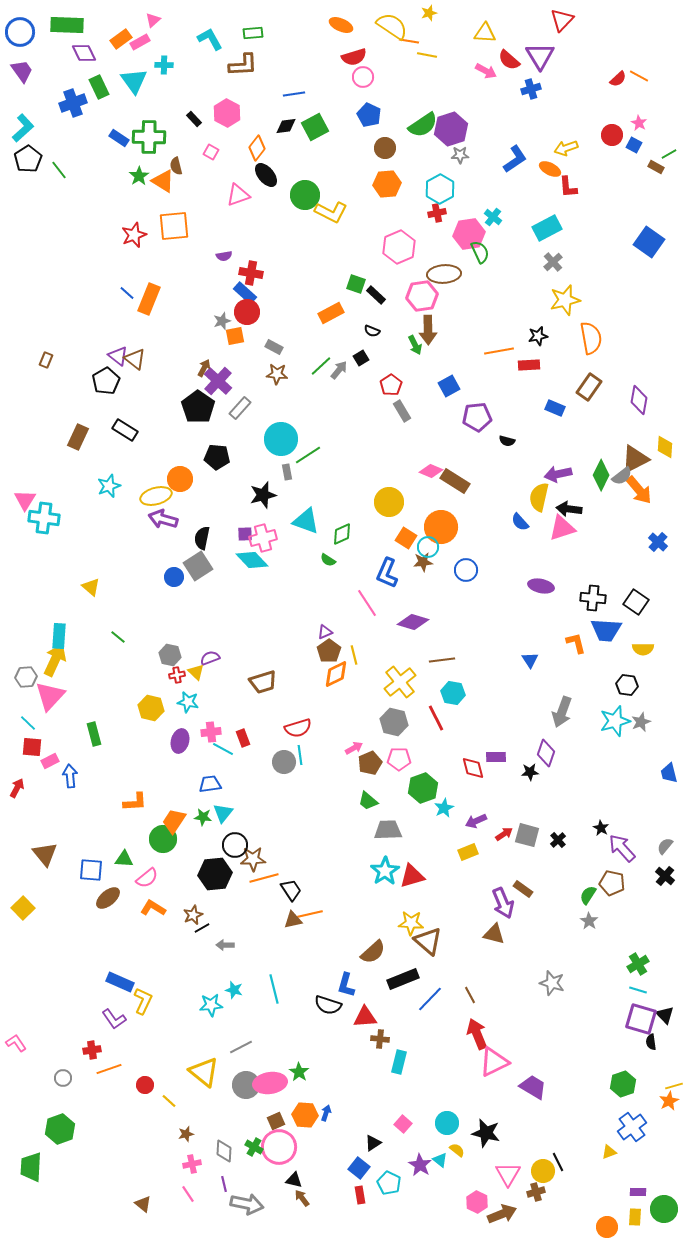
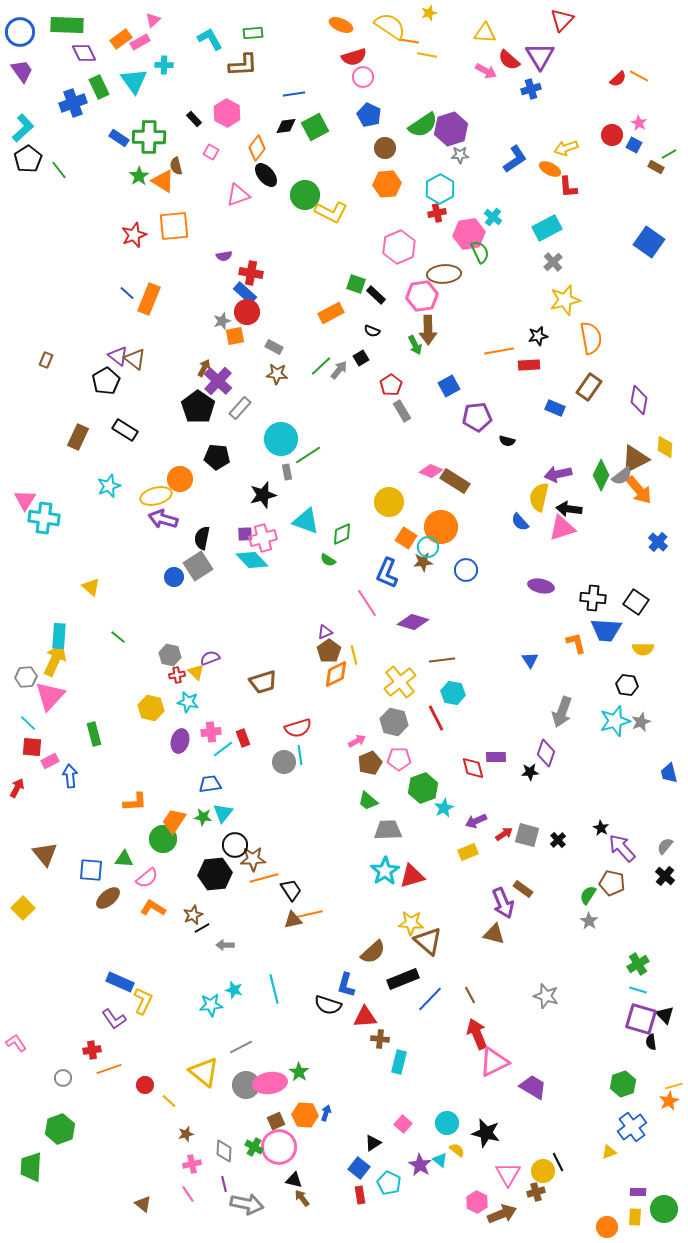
yellow semicircle at (392, 26): moved 2 px left
pink arrow at (354, 748): moved 3 px right, 7 px up
cyan line at (223, 749): rotated 65 degrees counterclockwise
gray star at (552, 983): moved 6 px left, 13 px down
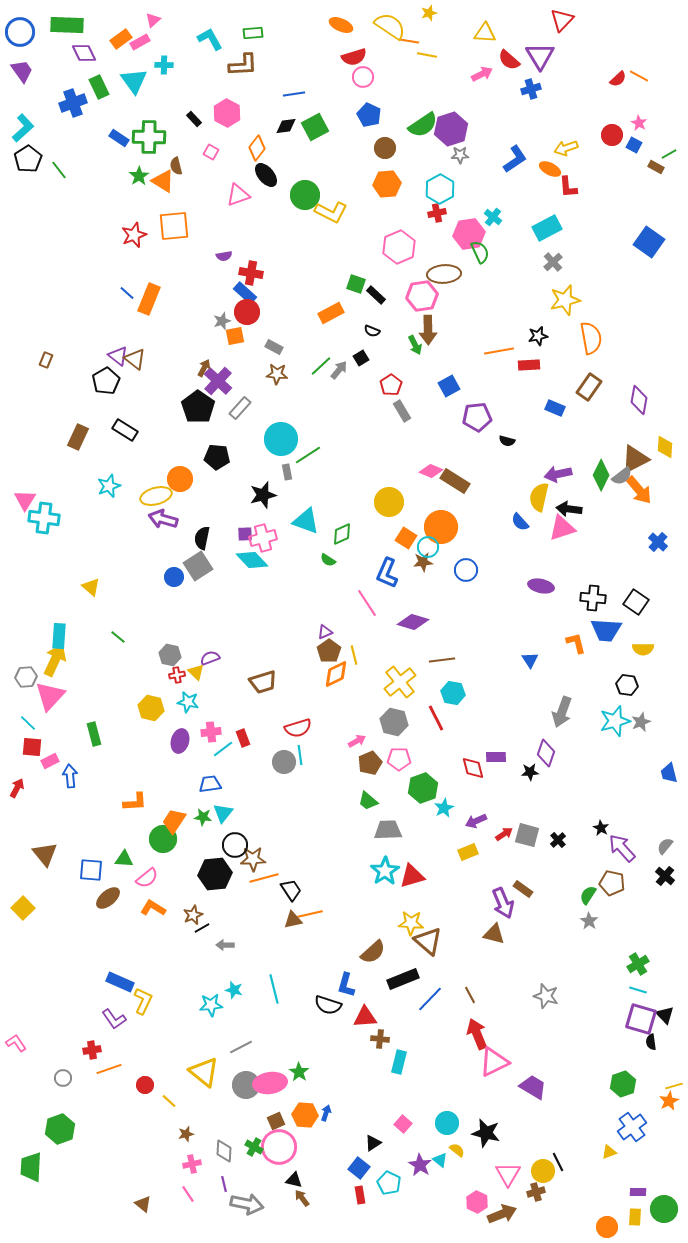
pink arrow at (486, 71): moved 4 px left, 3 px down; rotated 55 degrees counterclockwise
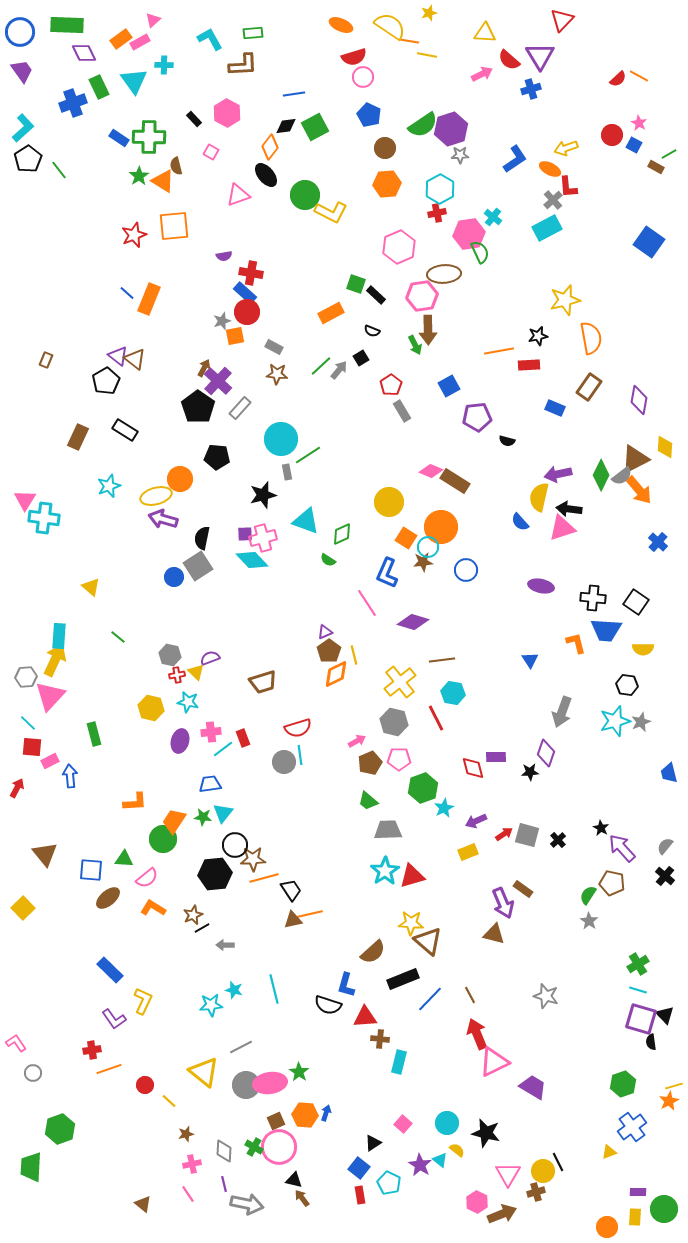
orange diamond at (257, 148): moved 13 px right, 1 px up
gray cross at (553, 262): moved 62 px up
blue rectangle at (120, 982): moved 10 px left, 12 px up; rotated 20 degrees clockwise
gray circle at (63, 1078): moved 30 px left, 5 px up
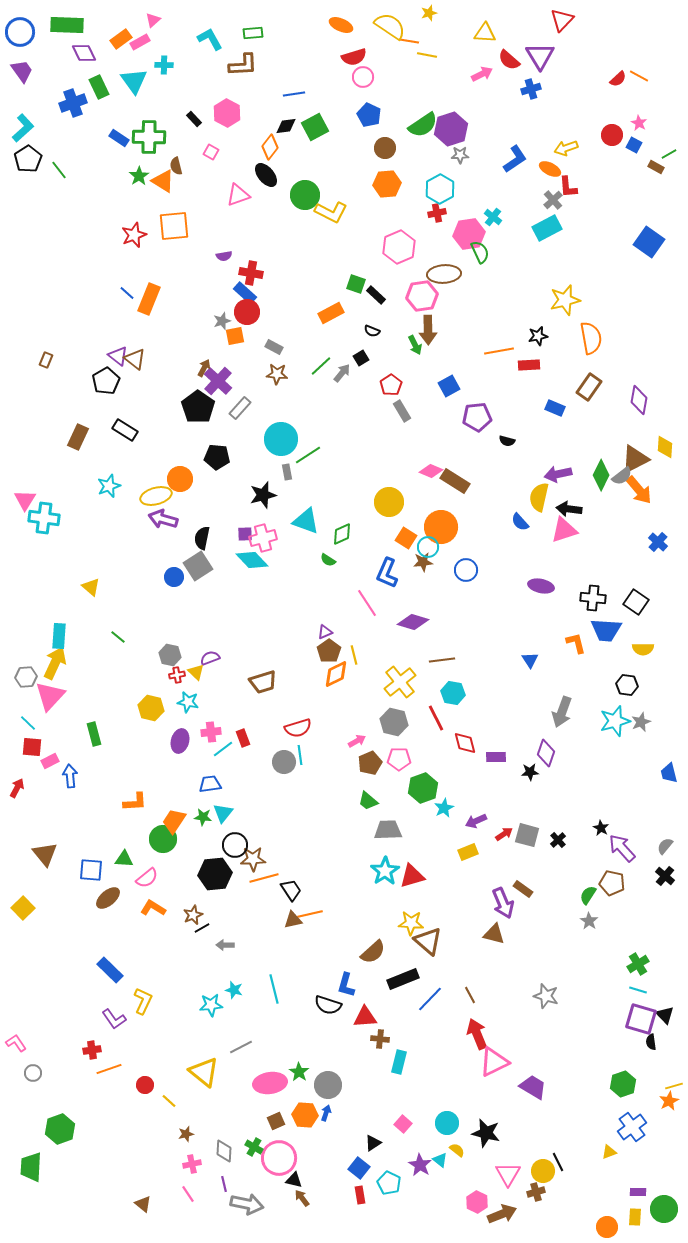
gray arrow at (339, 370): moved 3 px right, 3 px down
pink triangle at (562, 528): moved 2 px right, 2 px down
yellow arrow at (55, 660): moved 3 px down
red diamond at (473, 768): moved 8 px left, 25 px up
gray circle at (246, 1085): moved 82 px right
pink circle at (279, 1147): moved 11 px down
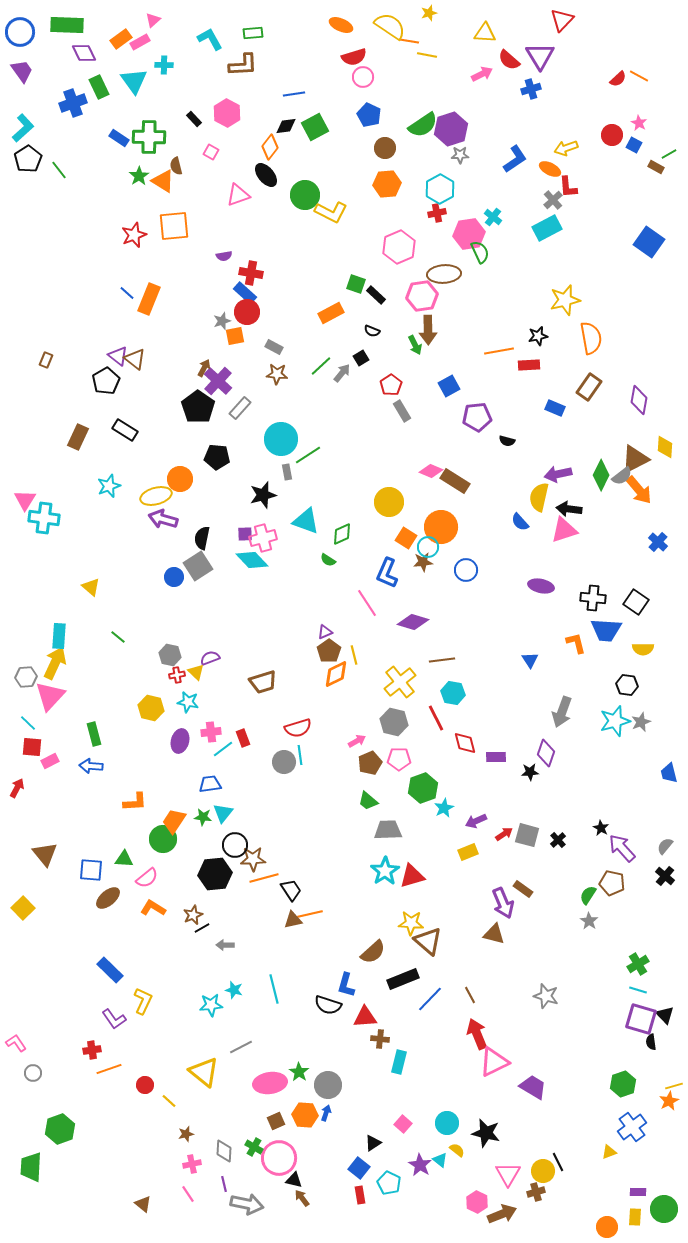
blue arrow at (70, 776): moved 21 px right, 10 px up; rotated 80 degrees counterclockwise
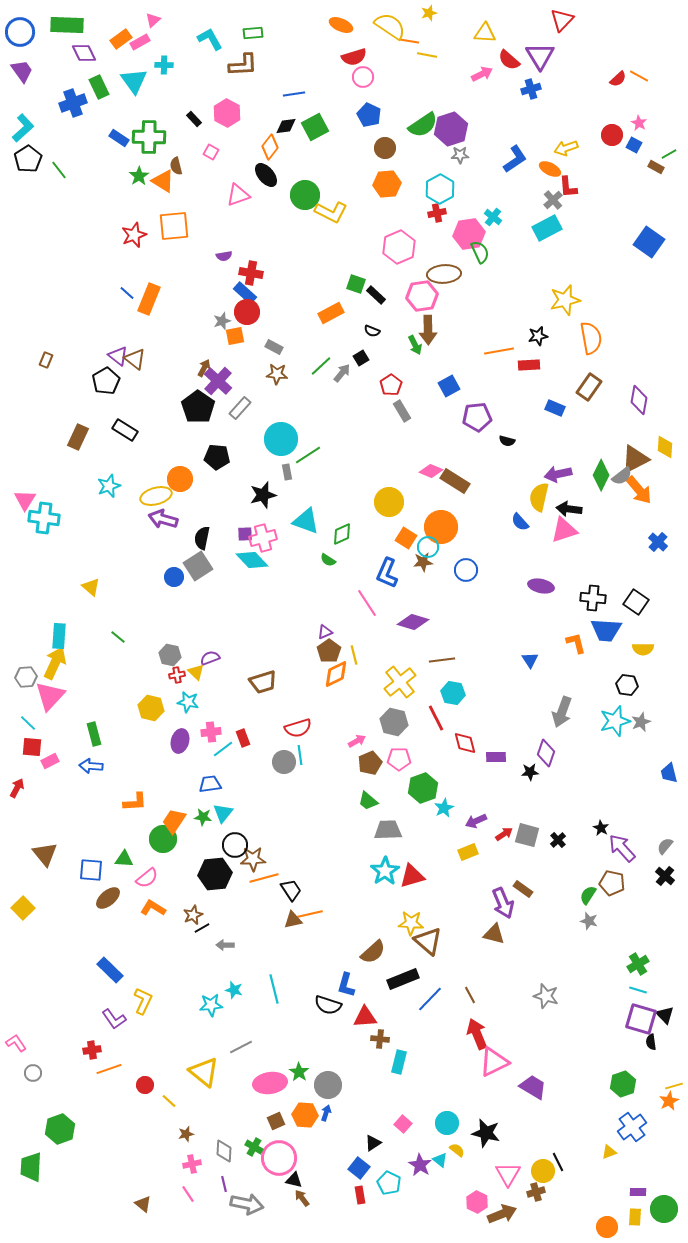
gray star at (589, 921): rotated 18 degrees counterclockwise
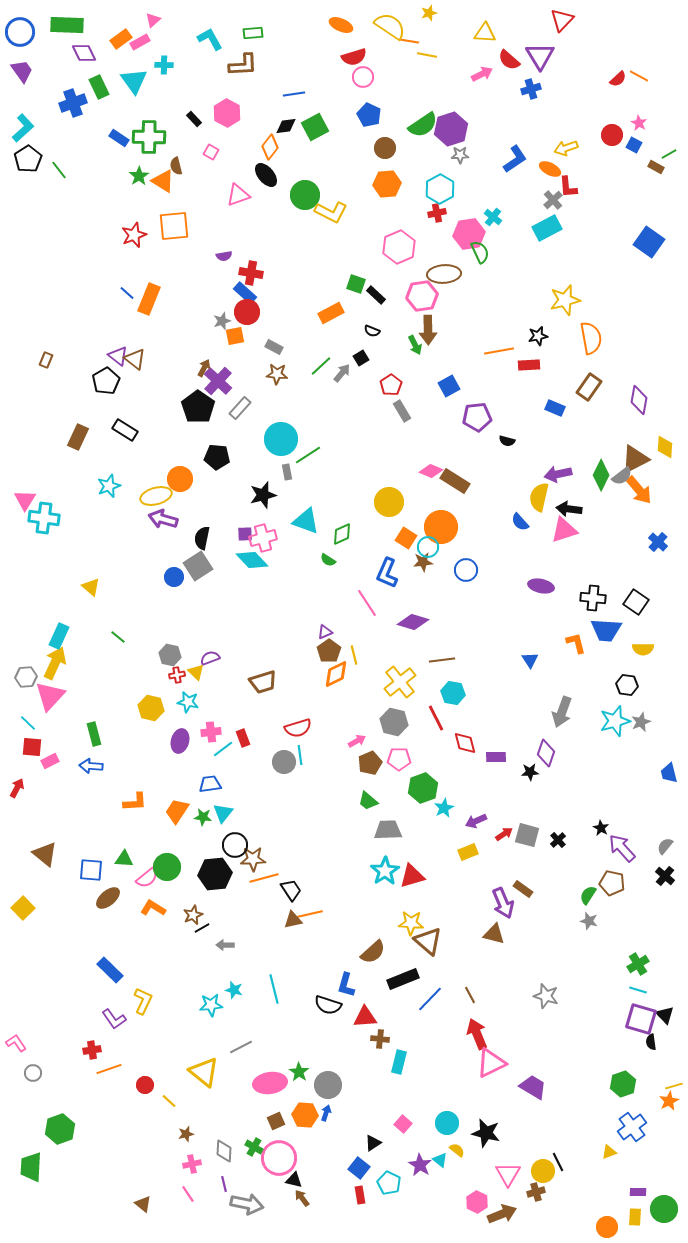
cyan rectangle at (59, 636): rotated 20 degrees clockwise
orange trapezoid at (174, 821): moved 3 px right, 10 px up
green circle at (163, 839): moved 4 px right, 28 px down
brown triangle at (45, 854): rotated 12 degrees counterclockwise
pink triangle at (494, 1062): moved 3 px left, 1 px down
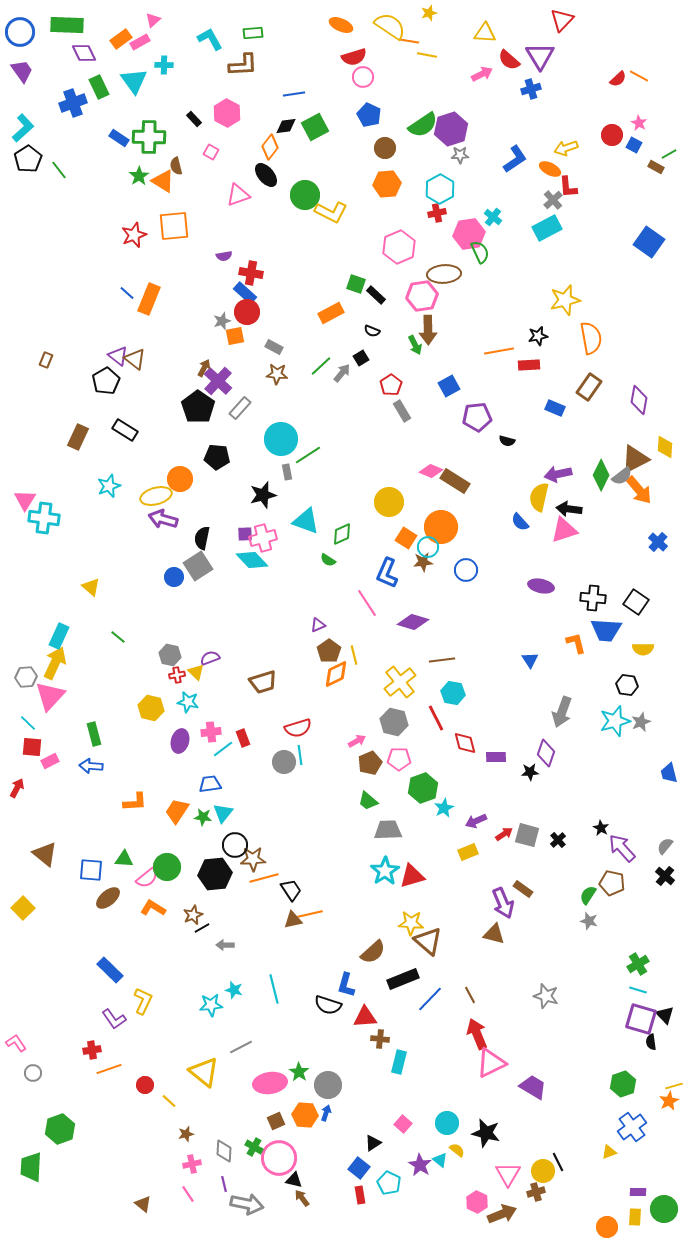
purple triangle at (325, 632): moved 7 px left, 7 px up
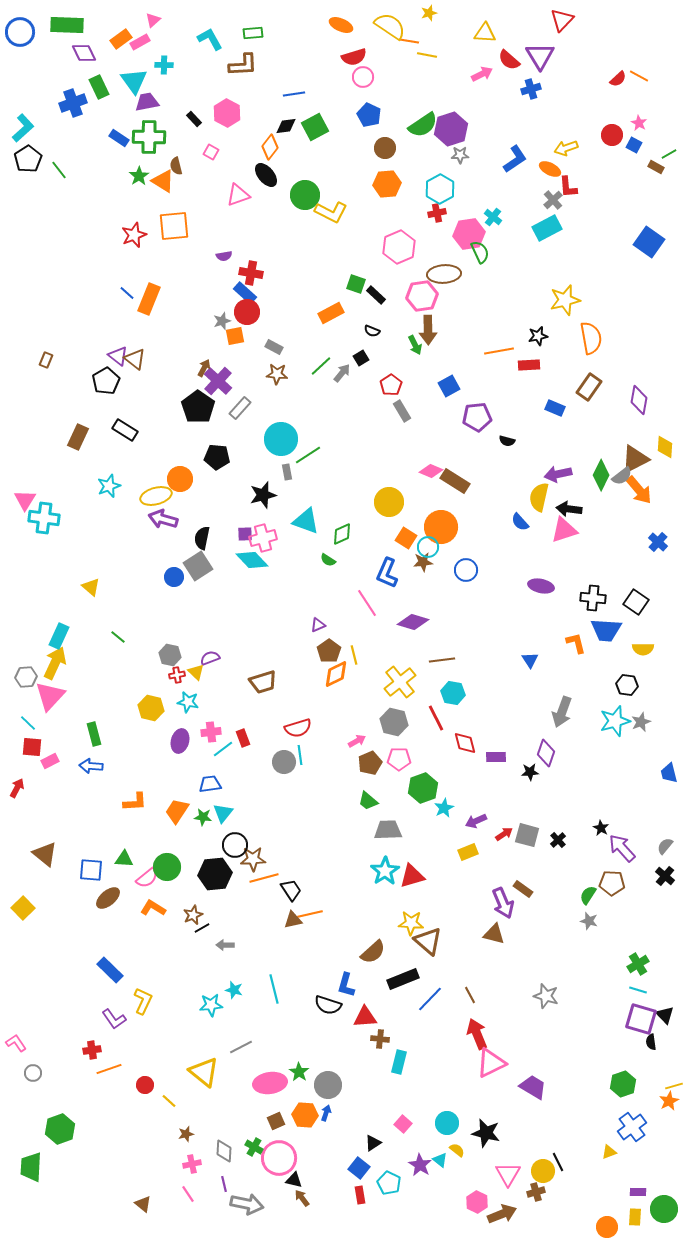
purple trapezoid at (22, 71): moved 125 px right, 31 px down; rotated 65 degrees counterclockwise
brown pentagon at (612, 883): rotated 10 degrees counterclockwise
